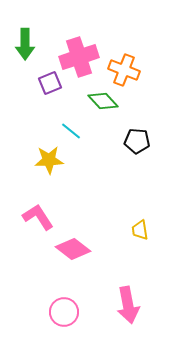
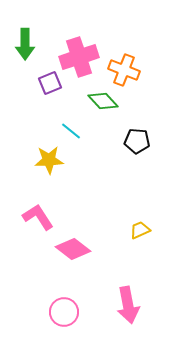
yellow trapezoid: rotated 75 degrees clockwise
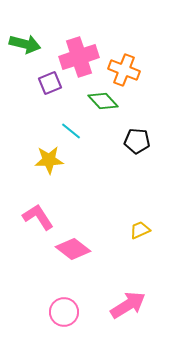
green arrow: rotated 76 degrees counterclockwise
pink arrow: rotated 111 degrees counterclockwise
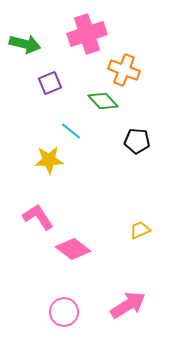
pink cross: moved 8 px right, 23 px up
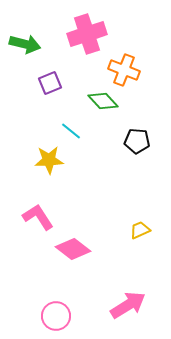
pink circle: moved 8 px left, 4 px down
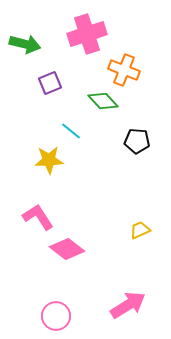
pink diamond: moved 6 px left
